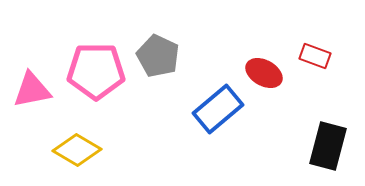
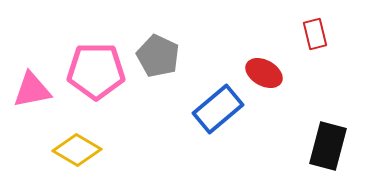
red rectangle: moved 22 px up; rotated 56 degrees clockwise
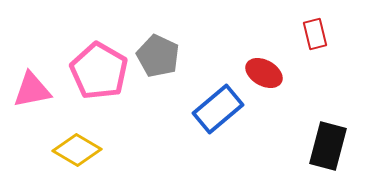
pink pentagon: moved 3 px right; rotated 30 degrees clockwise
